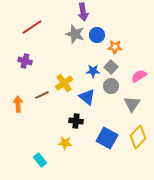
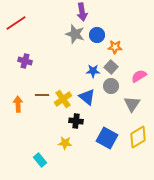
purple arrow: moved 1 px left
red line: moved 16 px left, 4 px up
yellow cross: moved 1 px left, 16 px down
brown line: rotated 24 degrees clockwise
yellow diamond: rotated 15 degrees clockwise
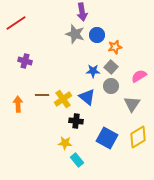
orange star: rotated 16 degrees counterclockwise
cyan rectangle: moved 37 px right
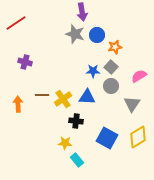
purple cross: moved 1 px down
blue triangle: rotated 36 degrees counterclockwise
